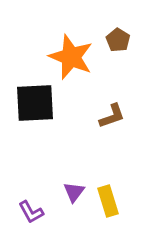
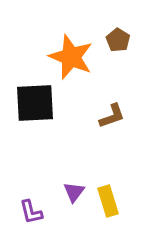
purple L-shape: rotated 16 degrees clockwise
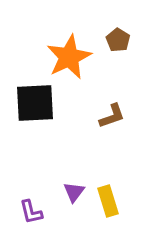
orange star: moved 2 px left; rotated 24 degrees clockwise
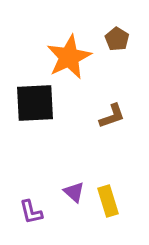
brown pentagon: moved 1 px left, 1 px up
purple triangle: rotated 25 degrees counterclockwise
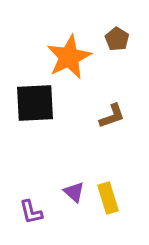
yellow rectangle: moved 3 px up
